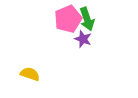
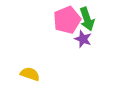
pink pentagon: moved 1 px left, 1 px down
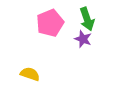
pink pentagon: moved 17 px left, 3 px down
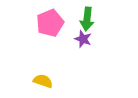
green arrow: rotated 25 degrees clockwise
yellow semicircle: moved 13 px right, 7 px down
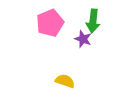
green arrow: moved 6 px right, 2 px down
yellow semicircle: moved 22 px right
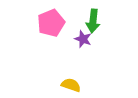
pink pentagon: moved 1 px right
yellow semicircle: moved 6 px right, 4 px down
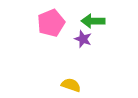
green arrow: rotated 85 degrees clockwise
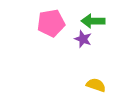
pink pentagon: rotated 12 degrees clockwise
yellow semicircle: moved 25 px right
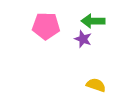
pink pentagon: moved 5 px left, 3 px down; rotated 12 degrees clockwise
